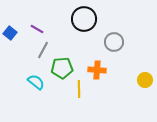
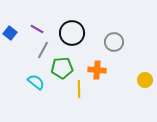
black circle: moved 12 px left, 14 px down
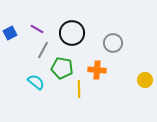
blue square: rotated 24 degrees clockwise
gray circle: moved 1 px left, 1 px down
green pentagon: rotated 15 degrees clockwise
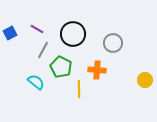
black circle: moved 1 px right, 1 px down
green pentagon: moved 1 px left, 1 px up; rotated 15 degrees clockwise
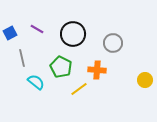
gray line: moved 21 px left, 8 px down; rotated 42 degrees counterclockwise
yellow line: rotated 54 degrees clockwise
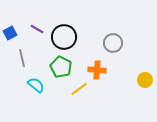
black circle: moved 9 px left, 3 px down
cyan semicircle: moved 3 px down
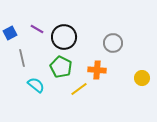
yellow circle: moved 3 px left, 2 px up
